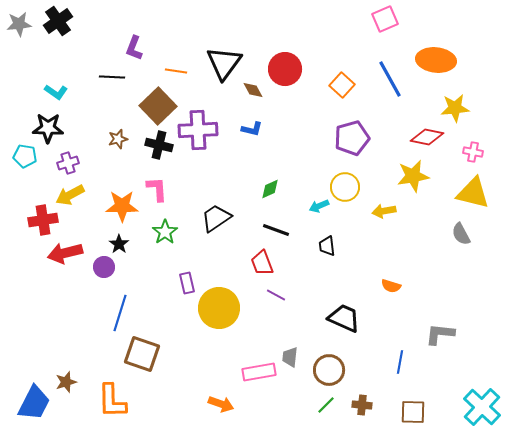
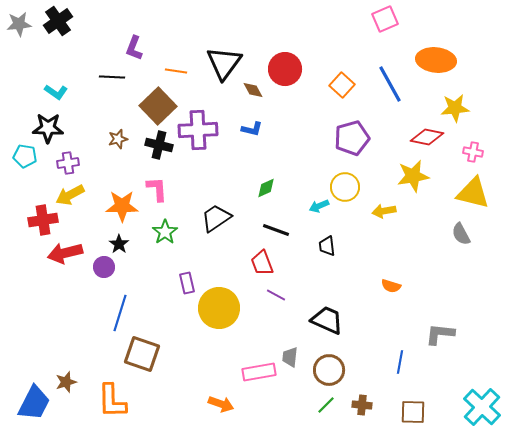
blue line at (390, 79): moved 5 px down
purple cross at (68, 163): rotated 10 degrees clockwise
green diamond at (270, 189): moved 4 px left, 1 px up
black trapezoid at (344, 318): moved 17 px left, 2 px down
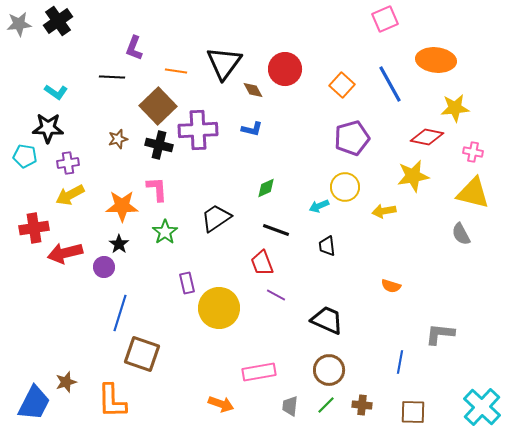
red cross at (43, 220): moved 9 px left, 8 px down
gray trapezoid at (290, 357): moved 49 px down
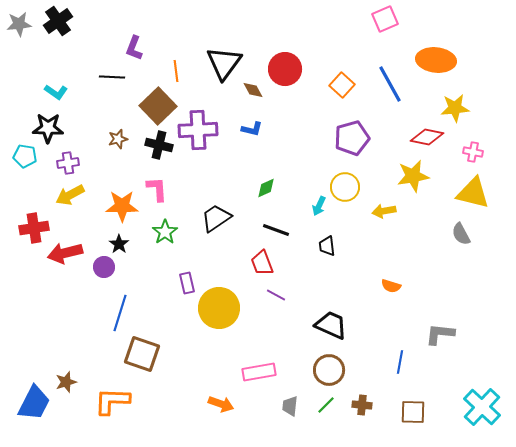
orange line at (176, 71): rotated 75 degrees clockwise
cyan arrow at (319, 206): rotated 42 degrees counterclockwise
black trapezoid at (327, 320): moved 4 px right, 5 px down
orange L-shape at (112, 401): rotated 93 degrees clockwise
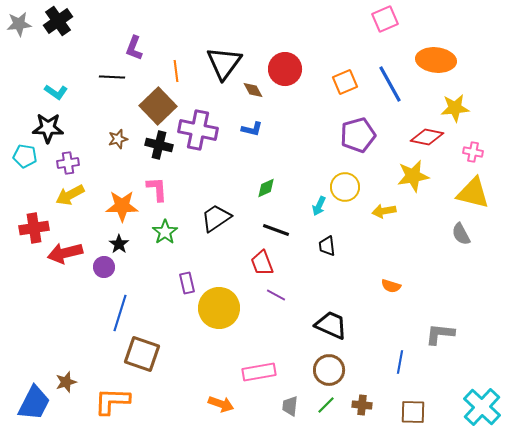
orange square at (342, 85): moved 3 px right, 3 px up; rotated 25 degrees clockwise
purple cross at (198, 130): rotated 15 degrees clockwise
purple pentagon at (352, 138): moved 6 px right, 3 px up
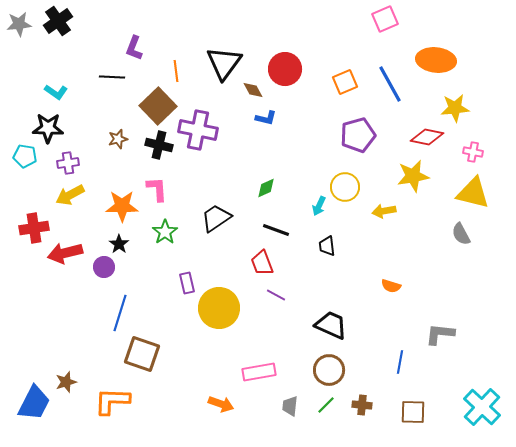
blue L-shape at (252, 129): moved 14 px right, 11 px up
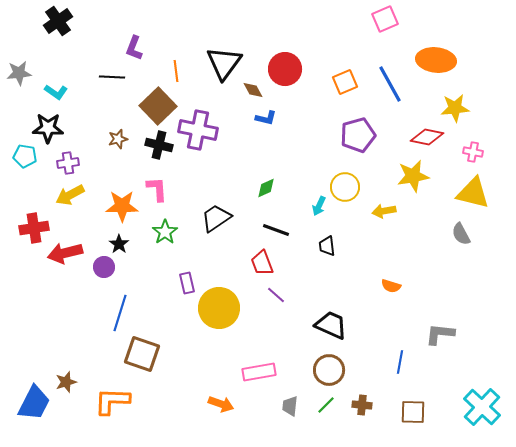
gray star at (19, 24): moved 49 px down
purple line at (276, 295): rotated 12 degrees clockwise
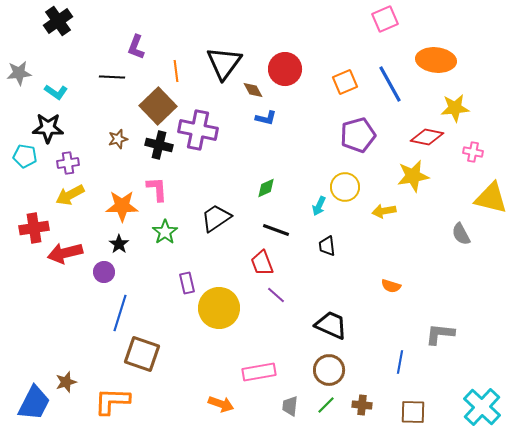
purple L-shape at (134, 48): moved 2 px right, 1 px up
yellow triangle at (473, 193): moved 18 px right, 5 px down
purple circle at (104, 267): moved 5 px down
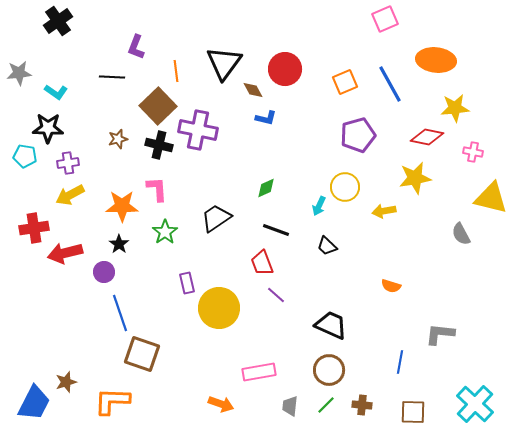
yellow star at (413, 176): moved 2 px right, 2 px down
black trapezoid at (327, 246): rotated 40 degrees counterclockwise
blue line at (120, 313): rotated 36 degrees counterclockwise
cyan cross at (482, 407): moved 7 px left, 3 px up
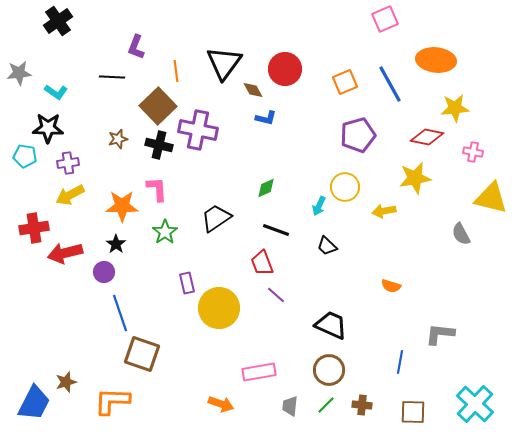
black star at (119, 244): moved 3 px left
